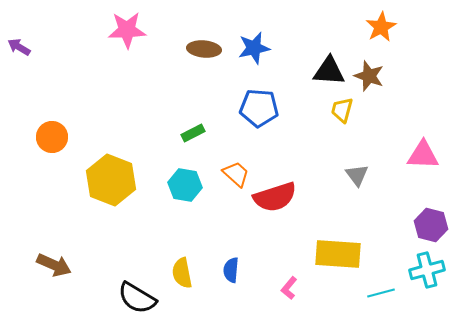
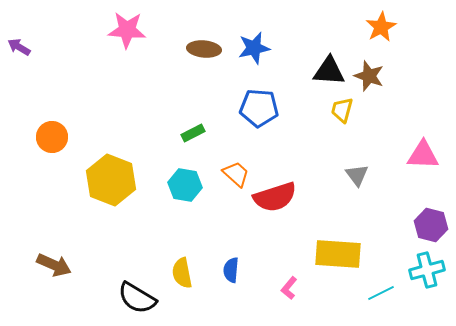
pink star: rotated 6 degrees clockwise
cyan line: rotated 12 degrees counterclockwise
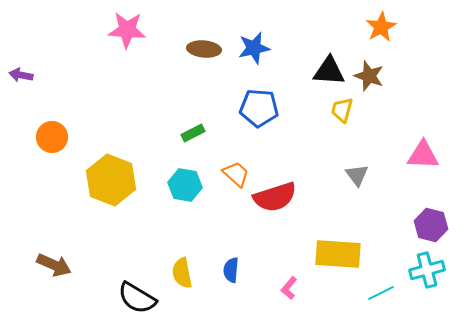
purple arrow: moved 2 px right, 28 px down; rotated 20 degrees counterclockwise
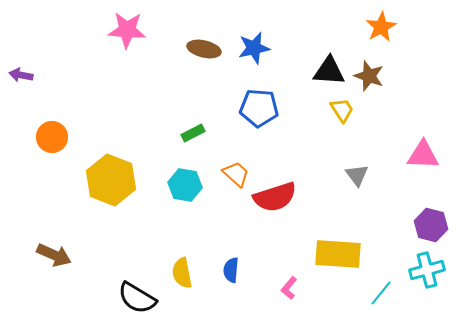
brown ellipse: rotated 8 degrees clockwise
yellow trapezoid: rotated 132 degrees clockwise
brown arrow: moved 10 px up
cyan line: rotated 24 degrees counterclockwise
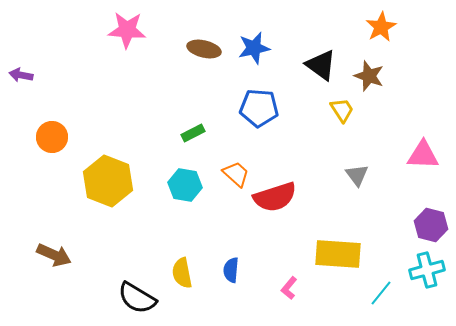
black triangle: moved 8 px left, 6 px up; rotated 32 degrees clockwise
yellow hexagon: moved 3 px left, 1 px down
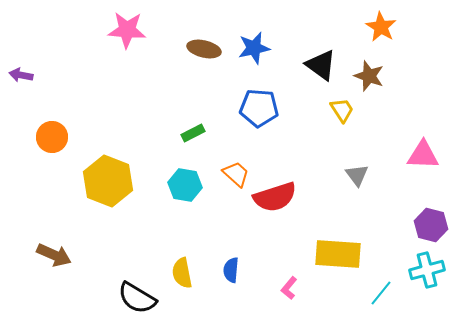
orange star: rotated 12 degrees counterclockwise
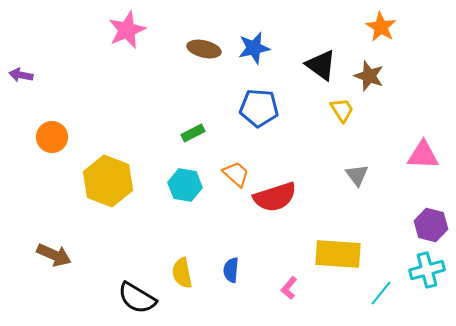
pink star: rotated 27 degrees counterclockwise
